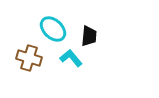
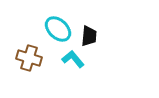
cyan ellipse: moved 5 px right
cyan L-shape: moved 2 px right, 1 px down
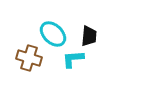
cyan ellipse: moved 5 px left, 5 px down
cyan L-shape: rotated 55 degrees counterclockwise
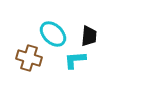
cyan L-shape: moved 2 px right, 1 px down
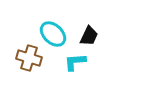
black trapezoid: rotated 20 degrees clockwise
cyan L-shape: moved 2 px down
